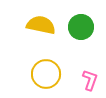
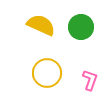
yellow semicircle: rotated 12 degrees clockwise
yellow circle: moved 1 px right, 1 px up
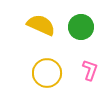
pink L-shape: moved 10 px up
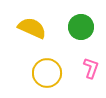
yellow semicircle: moved 9 px left, 3 px down
pink L-shape: moved 1 px right, 2 px up
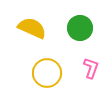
green circle: moved 1 px left, 1 px down
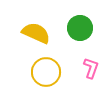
yellow semicircle: moved 4 px right, 5 px down
yellow circle: moved 1 px left, 1 px up
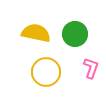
green circle: moved 5 px left, 6 px down
yellow semicircle: rotated 12 degrees counterclockwise
